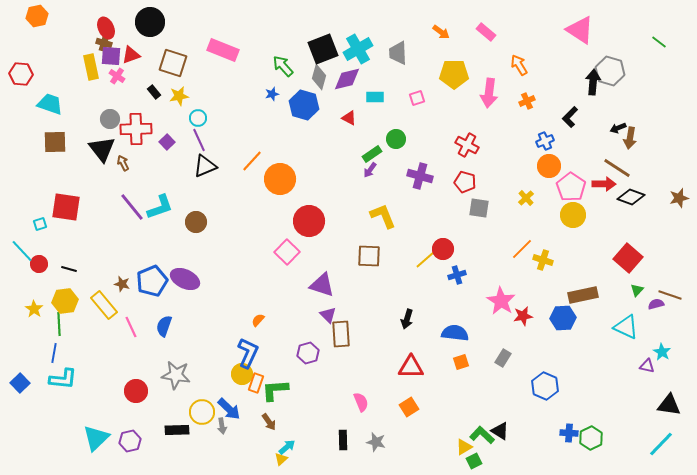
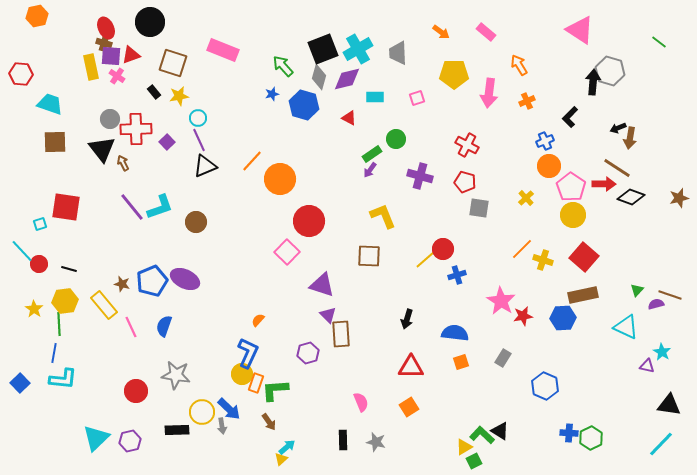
red square at (628, 258): moved 44 px left, 1 px up
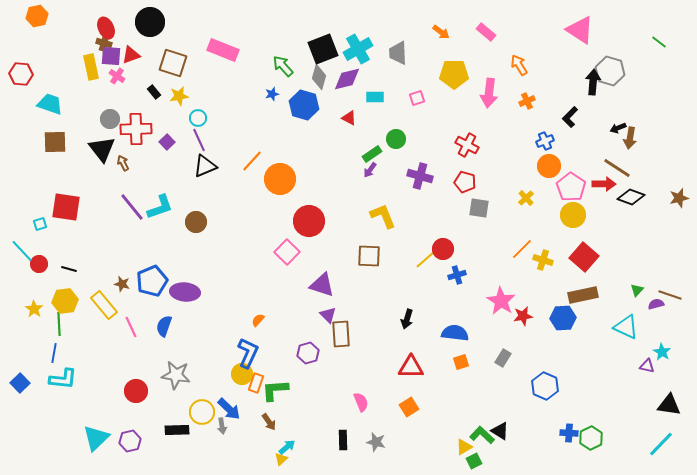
purple ellipse at (185, 279): moved 13 px down; rotated 20 degrees counterclockwise
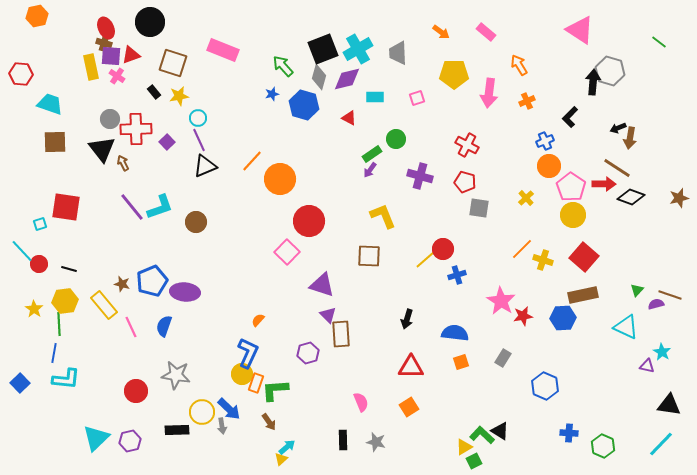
cyan L-shape at (63, 379): moved 3 px right
green hexagon at (591, 438): moved 12 px right, 8 px down; rotated 10 degrees counterclockwise
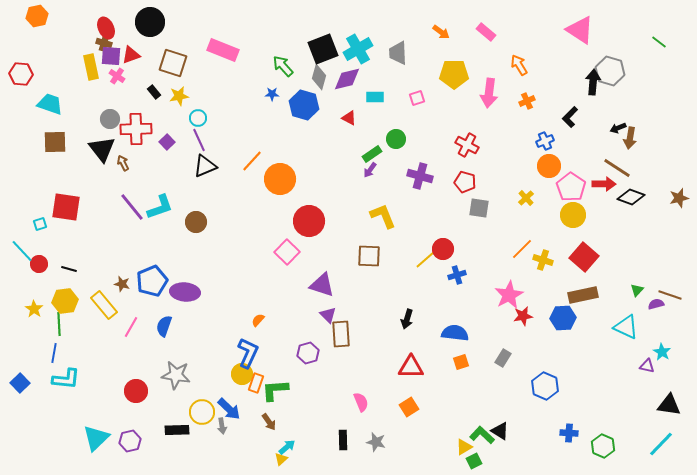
blue star at (272, 94): rotated 16 degrees clockwise
pink star at (501, 301): moved 8 px right, 6 px up; rotated 12 degrees clockwise
pink line at (131, 327): rotated 55 degrees clockwise
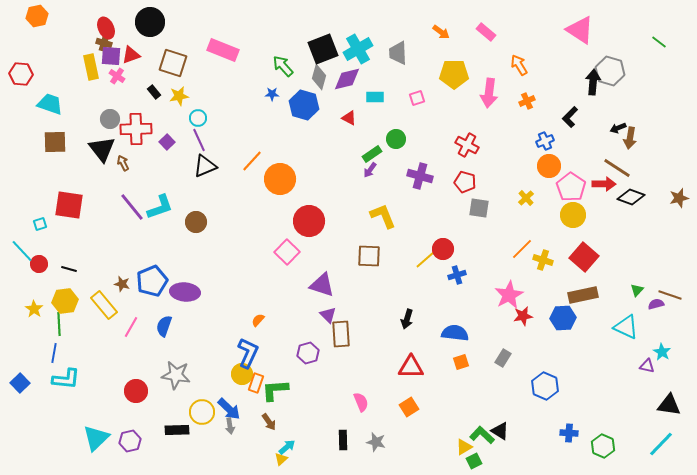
red square at (66, 207): moved 3 px right, 2 px up
gray arrow at (222, 426): moved 8 px right
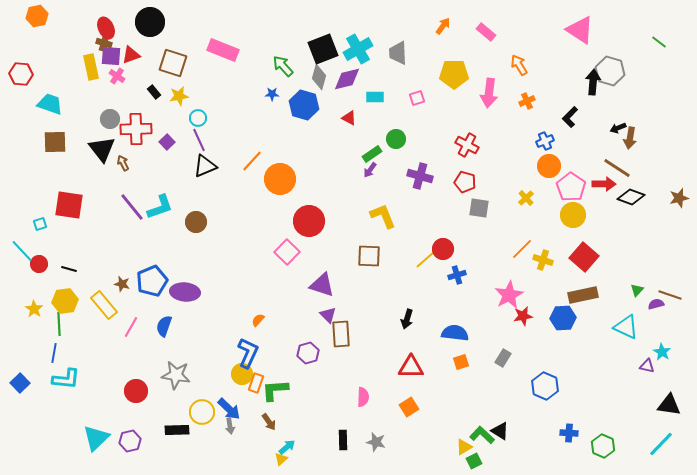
orange arrow at (441, 32): moved 2 px right, 6 px up; rotated 90 degrees counterclockwise
pink semicircle at (361, 402): moved 2 px right, 5 px up; rotated 24 degrees clockwise
